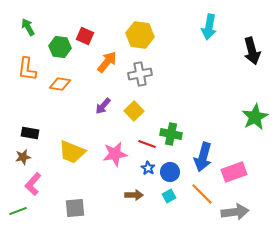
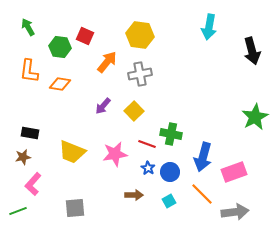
orange L-shape: moved 2 px right, 2 px down
cyan square: moved 5 px down
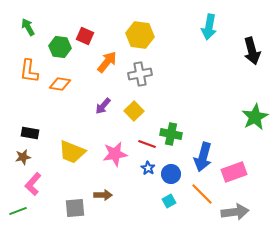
blue circle: moved 1 px right, 2 px down
brown arrow: moved 31 px left
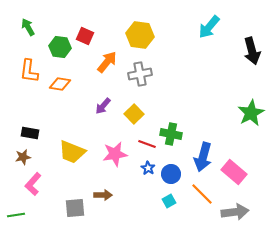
cyan arrow: rotated 30 degrees clockwise
yellow square: moved 3 px down
green star: moved 4 px left, 4 px up
pink rectangle: rotated 60 degrees clockwise
green line: moved 2 px left, 4 px down; rotated 12 degrees clockwise
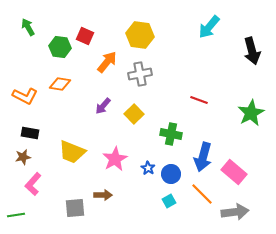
orange L-shape: moved 4 px left, 25 px down; rotated 70 degrees counterclockwise
red line: moved 52 px right, 44 px up
pink star: moved 5 px down; rotated 20 degrees counterclockwise
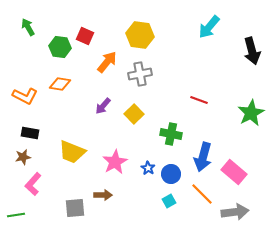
pink star: moved 3 px down
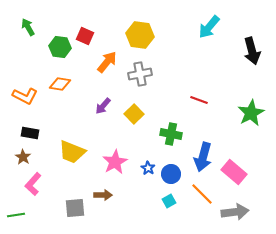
brown star: rotated 28 degrees counterclockwise
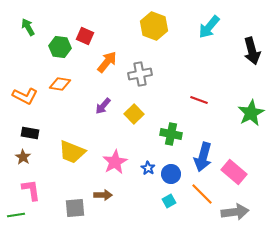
yellow hexagon: moved 14 px right, 9 px up; rotated 12 degrees clockwise
pink L-shape: moved 2 px left, 6 px down; rotated 130 degrees clockwise
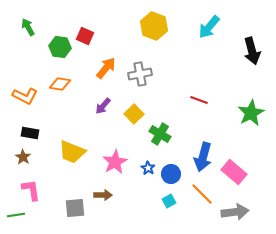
orange arrow: moved 1 px left, 6 px down
green cross: moved 11 px left; rotated 20 degrees clockwise
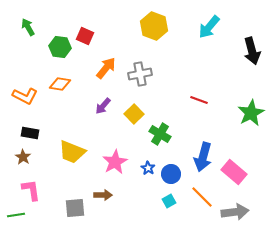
orange line: moved 3 px down
